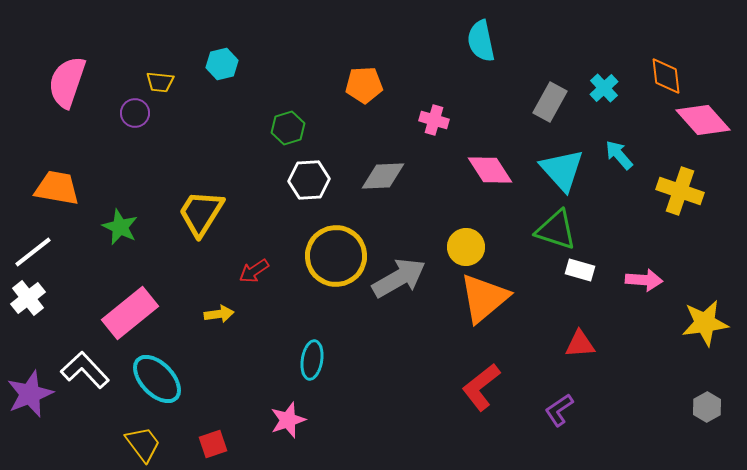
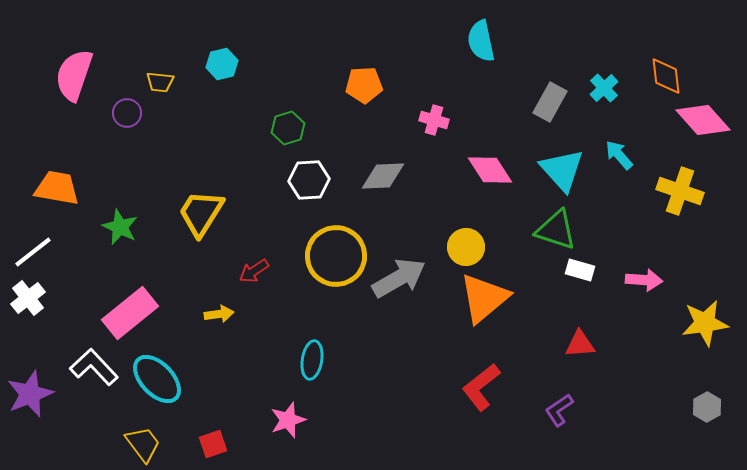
pink semicircle at (67, 82): moved 7 px right, 7 px up
purple circle at (135, 113): moved 8 px left
white L-shape at (85, 370): moved 9 px right, 3 px up
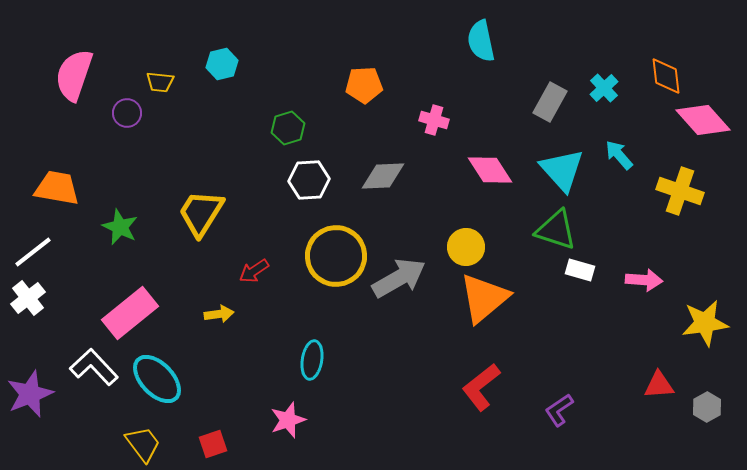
red triangle at (580, 344): moved 79 px right, 41 px down
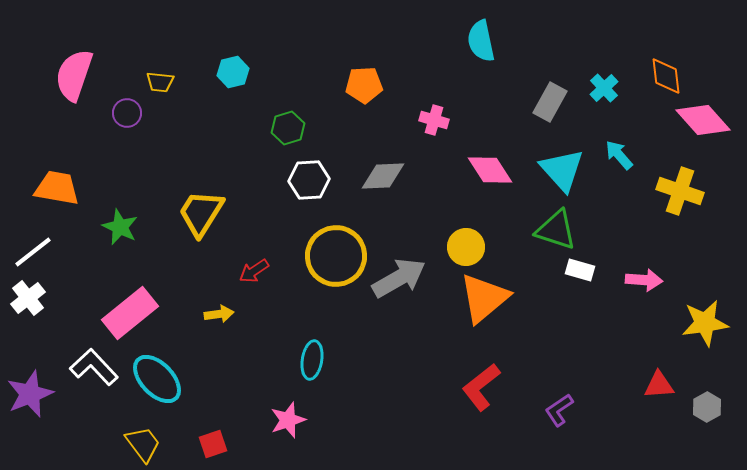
cyan hexagon at (222, 64): moved 11 px right, 8 px down
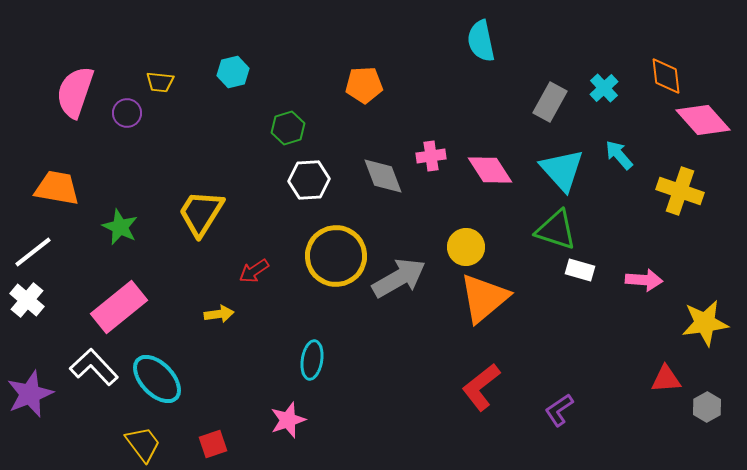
pink semicircle at (74, 75): moved 1 px right, 17 px down
pink cross at (434, 120): moved 3 px left, 36 px down; rotated 24 degrees counterclockwise
gray diamond at (383, 176): rotated 72 degrees clockwise
white cross at (28, 298): moved 1 px left, 2 px down; rotated 12 degrees counterclockwise
pink rectangle at (130, 313): moved 11 px left, 6 px up
red triangle at (659, 385): moved 7 px right, 6 px up
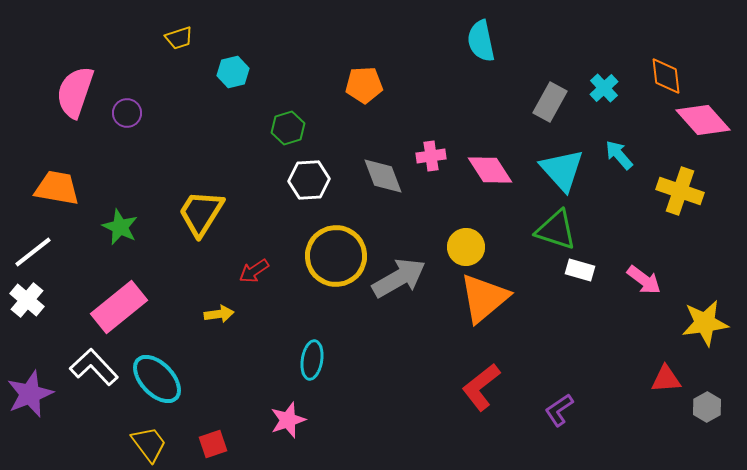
yellow trapezoid at (160, 82): moved 19 px right, 44 px up; rotated 24 degrees counterclockwise
pink arrow at (644, 280): rotated 33 degrees clockwise
yellow trapezoid at (143, 444): moved 6 px right
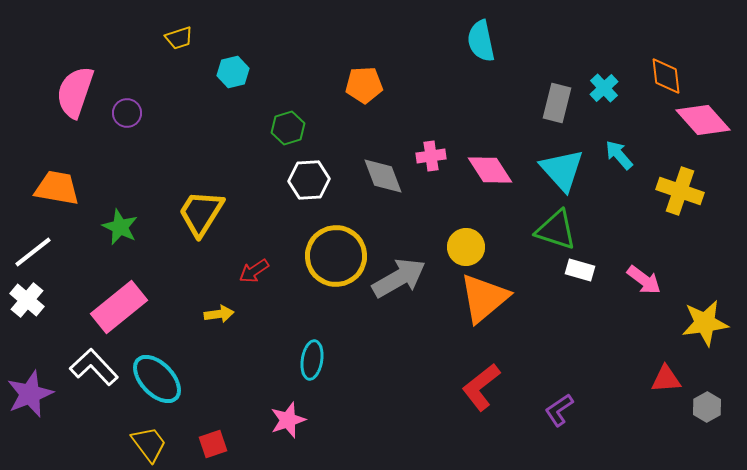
gray rectangle at (550, 102): moved 7 px right, 1 px down; rotated 15 degrees counterclockwise
